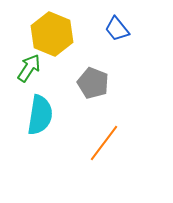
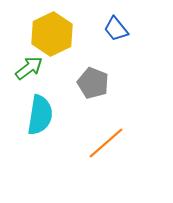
blue trapezoid: moved 1 px left
yellow hexagon: rotated 12 degrees clockwise
green arrow: rotated 20 degrees clockwise
orange line: moved 2 px right; rotated 12 degrees clockwise
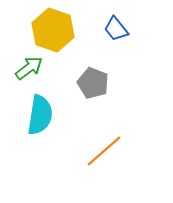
yellow hexagon: moved 1 px right, 4 px up; rotated 15 degrees counterclockwise
orange line: moved 2 px left, 8 px down
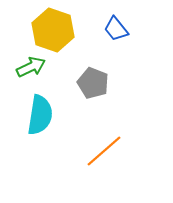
green arrow: moved 2 px right, 1 px up; rotated 12 degrees clockwise
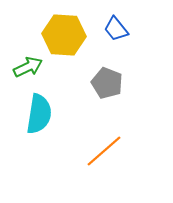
yellow hexagon: moved 11 px right, 5 px down; rotated 15 degrees counterclockwise
green arrow: moved 3 px left
gray pentagon: moved 14 px right
cyan semicircle: moved 1 px left, 1 px up
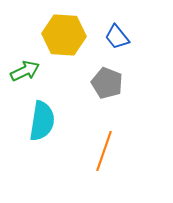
blue trapezoid: moved 1 px right, 8 px down
green arrow: moved 3 px left, 4 px down
cyan semicircle: moved 3 px right, 7 px down
orange line: rotated 30 degrees counterclockwise
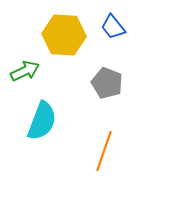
blue trapezoid: moved 4 px left, 10 px up
cyan semicircle: rotated 12 degrees clockwise
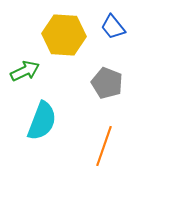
orange line: moved 5 px up
